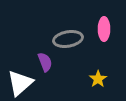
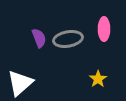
purple semicircle: moved 6 px left, 24 px up
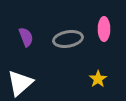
purple semicircle: moved 13 px left, 1 px up
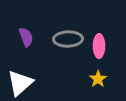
pink ellipse: moved 5 px left, 17 px down
gray ellipse: rotated 8 degrees clockwise
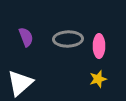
yellow star: rotated 18 degrees clockwise
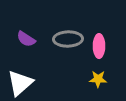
purple semicircle: moved 2 px down; rotated 144 degrees clockwise
yellow star: rotated 18 degrees clockwise
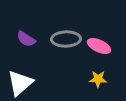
gray ellipse: moved 2 px left
pink ellipse: rotated 65 degrees counterclockwise
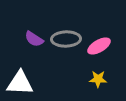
purple semicircle: moved 8 px right
pink ellipse: rotated 55 degrees counterclockwise
white triangle: rotated 44 degrees clockwise
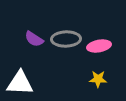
pink ellipse: rotated 20 degrees clockwise
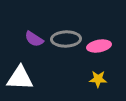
white triangle: moved 5 px up
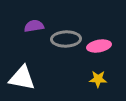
purple semicircle: moved 13 px up; rotated 138 degrees clockwise
white triangle: moved 2 px right; rotated 8 degrees clockwise
